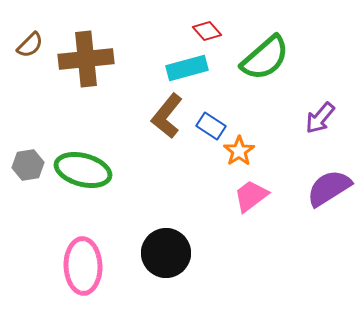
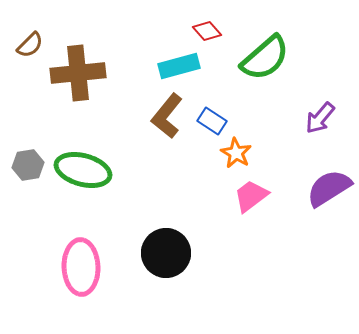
brown cross: moved 8 px left, 14 px down
cyan rectangle: moved 8 px left, 2 px up
blue rectangle: moved 1 px right, 5 px up
orange star: moved 3 px left, 2 px down; rotated 8 degrees counterclockwise
pink ellipse: moved 2 px left, 1 px down
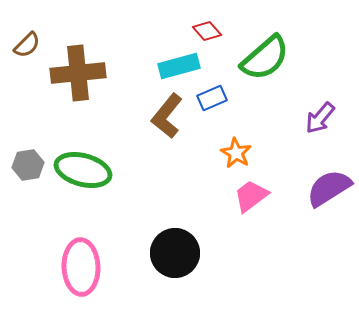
brown semicircle: moved 3 px left
blue rectangle: moved 23 px up; rotated 56 degrees counterclockwise
black circle: moved 9 px right
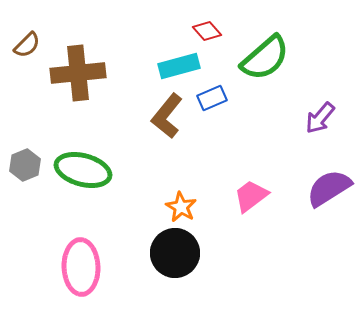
orange star: moved 55 px left, 54 px down
gray hexagon: moved 3 px left; rotated 12 degrees counterclockwise
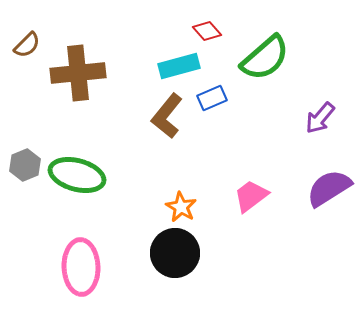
green ellipse: moved 6 px left, 5 px down
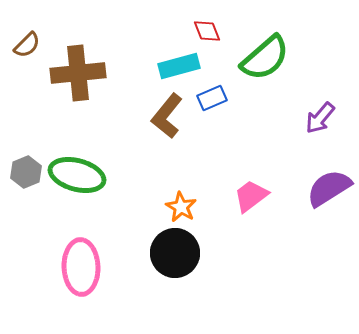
red diamond: rotated 20 degrees clockwise
gray hexagon: moved 1 px right, 7 px down
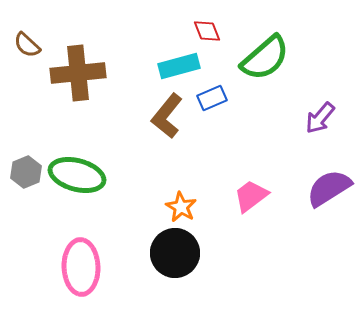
brown semicircle: rotated 88 degrees clockwise
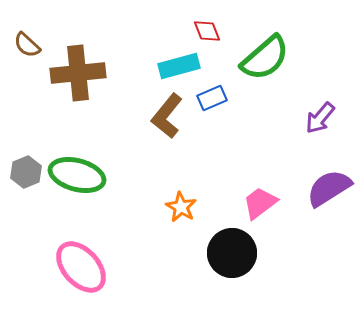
pink trapezoid: moved 9 px right, 7 px down
black circle: moved 57 px right
pink ellipse: rotated 40 degrees counterclockwise
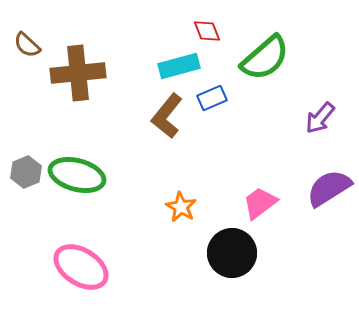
pink ellipse: rotated 16 degrees counterclockwise
